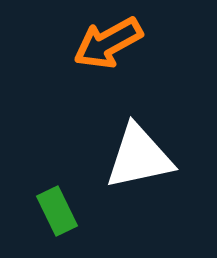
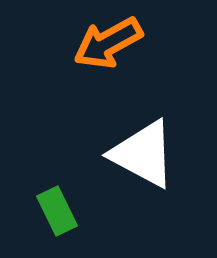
white triangle: moved 4 px right, 3 px up; rotated 40 degrees clockwise
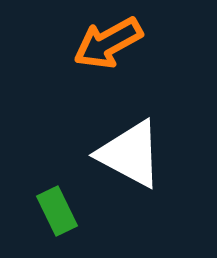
white triangle: moved 13 px left
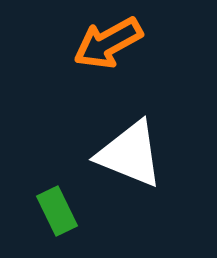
white triangle: rotated 6 degrees counterclockwise
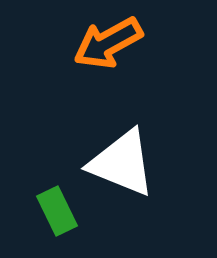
white triangle: moved 8 px left, 9 px down
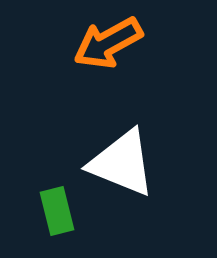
green rectangle: rotated 12 degrees clockwise
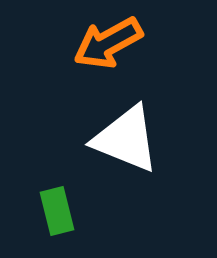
white triangle: moved 4 px right, 24 px up
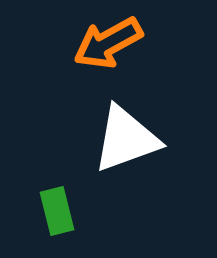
white triangle: rotated 42 degrees counterclockwise
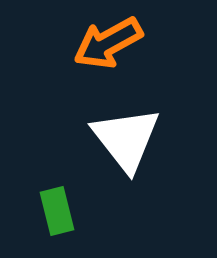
white triangle: rotated 48 degrees counterclockwise
